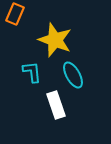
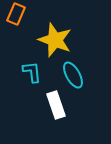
orange rectangle: moved 1 px right
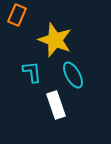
orange rectangle: moved 1 px right, 1 px down
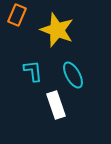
yellow star: moved 2 px right, 10 px up
cyan L-shape: moved 1 px right, 1 px up
